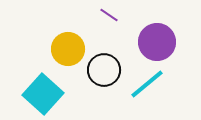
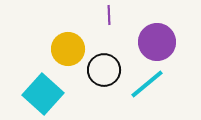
purple line: rotated 54 degrees clockwise
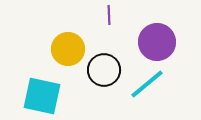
cyan square: moved 1 px left, 2 px down; rotated 30 degrees counterclockwise
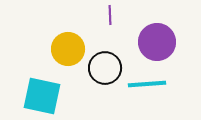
purple line: moved 1 px right
black circle: moved 1 px right, 2 px up
cyan line: rotated 36 degrees clockwise
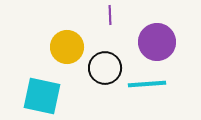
yellow circle: moved 1 px left, 2 px up
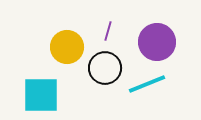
purple line: moved 2 px left, 16 px down; rotated 18 degrees clockwise
cyan line: rotated 18 degrees counterclockwise
cyan square: moved 1 px left, 1 px up; rotated 12 degrees counterclockwise
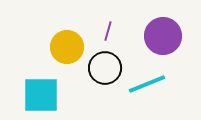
purple circle: moved 6 px right, 6 px up
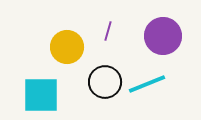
black circle: moved 14 px down
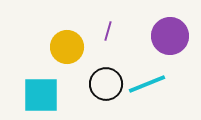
purple circle: moved 7 px right
black circle: moved 1 px right, 2 px down
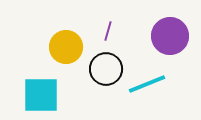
yellow circle: moved 1 px left
black circle: moved 15 px up
